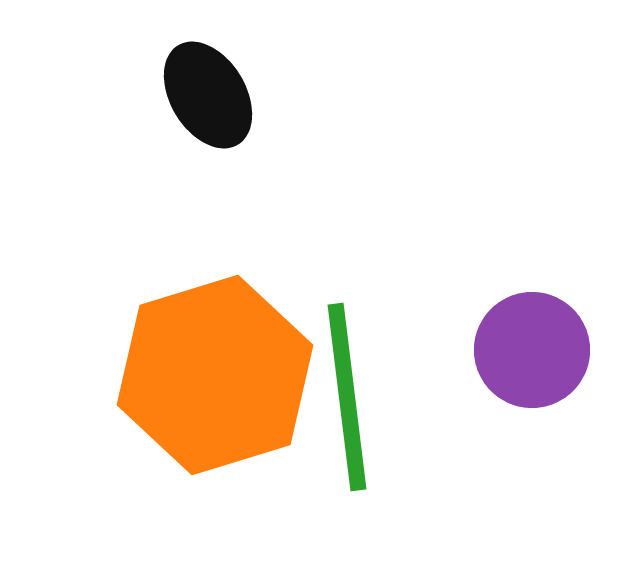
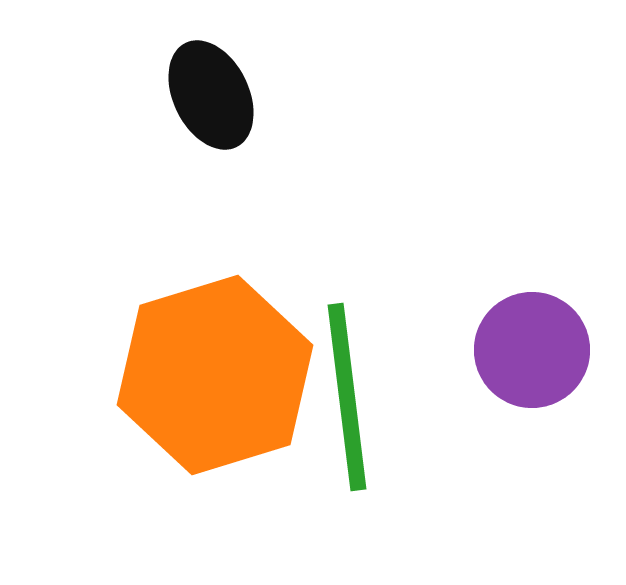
black ellipse: moved 3 px right; rotated 5 degrees clockwise
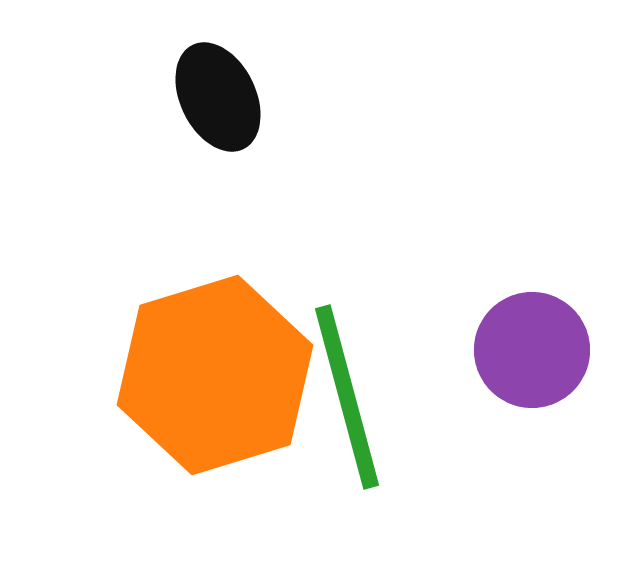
black ellipse: moved 7 px right, 2 px down
green line: rotated 8 degrees counterclockwise
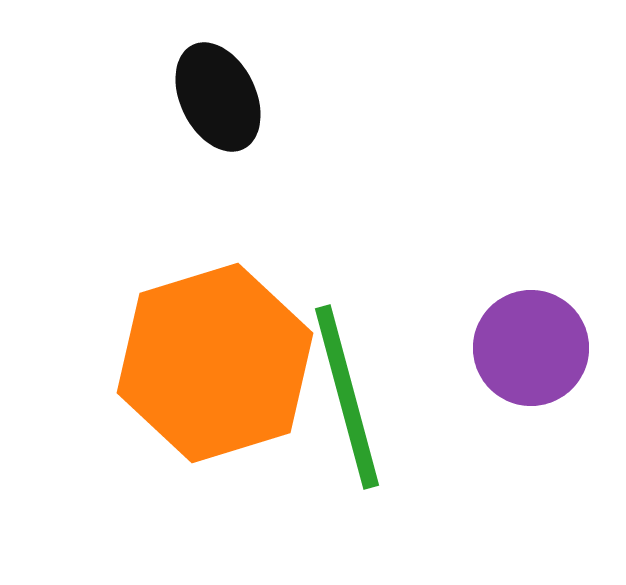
purple circle: moved 1 px left, 2 px up
orange hexagon: moved 12 px up
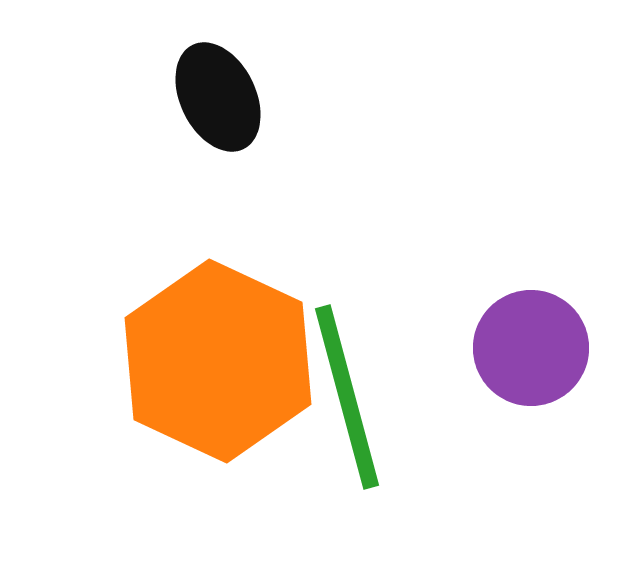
orange hexagon: moved 3 px right, 2 px up; rotated 18 degrees counterclockwise
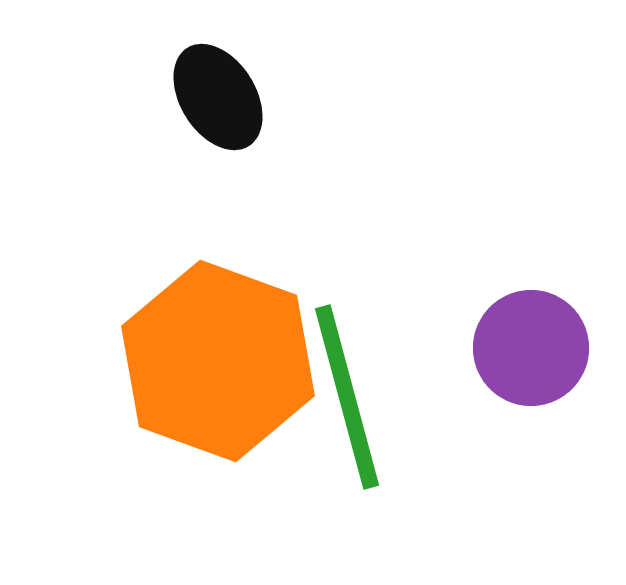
black ellipse: rotated 6 degrees counterclockwise
orange hexagon: rotated 5 degrees counterclockwise
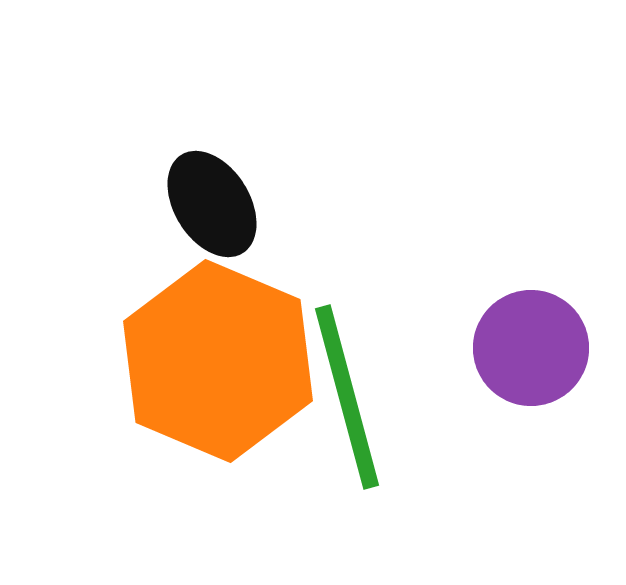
black ellipse: moved 6 px left, 107 px down
orange hexagon: rotated 3 degrees clockwise
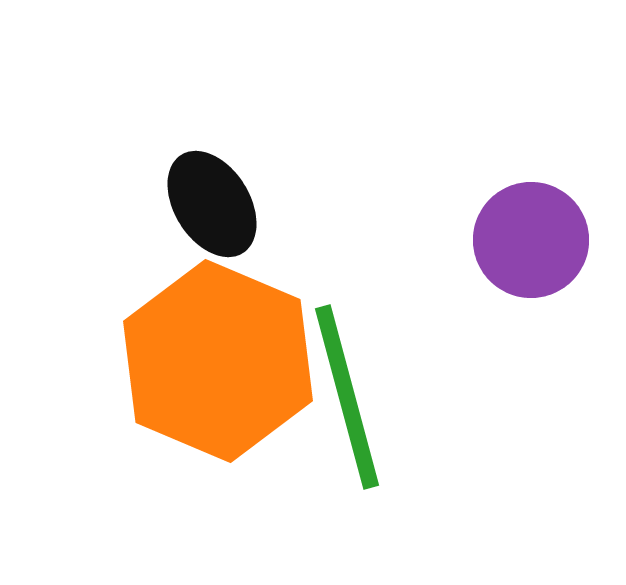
purple circle: moved 108 px up
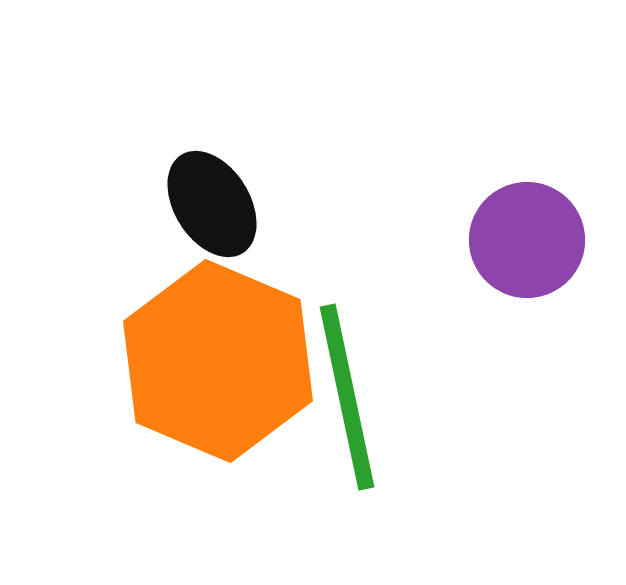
purple circle: moved 4 px left
green line: rotated 3 degrees clockwise
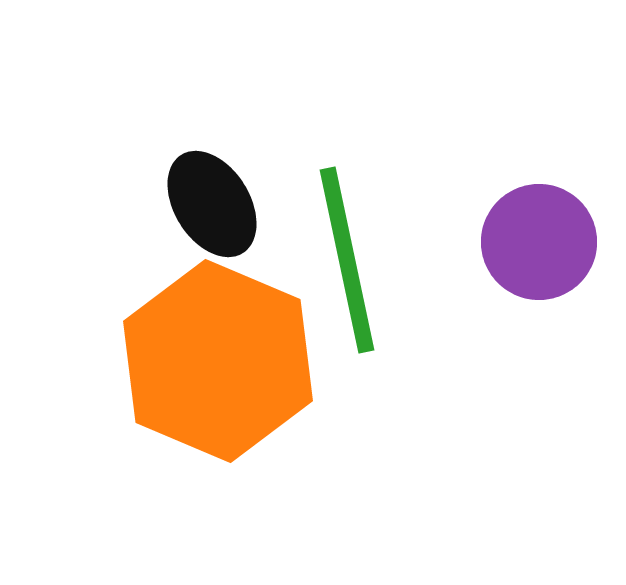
purple circle: moved 12 px right, 2 px down
green line: moved 137 px up
